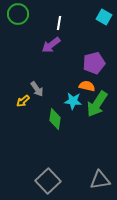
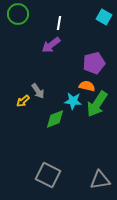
gray arrow: moved 1 px right, 2 px down
green diamond: rotated 60 degrees clockwise
gray square: moved 6 px up; rotated 20 degrees counterclockwise
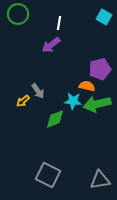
purple pentagon: moved 6 px right, 6 px down
green arrow: rotated 44 degrees clockwise
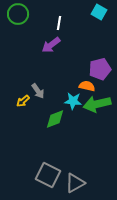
cyan square: moved 5 px left, 5 px up
gray triangle: moved 25 px left, 3 px down; rotated 20 degrees counterclockwise
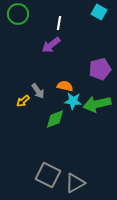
orange semicircle: moved 22 px left
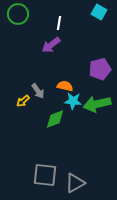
gray square: moved 3 px left; rotated 20 degrees counterclockwise
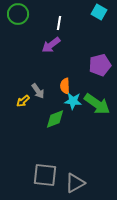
purple pentagon: moved 4 px up
orange semicircle: rotated 105 degrees counterclockwise
green arrow: rotated 132 degrees counterclockwise
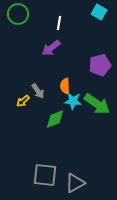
purple arrow: moved 3 px down
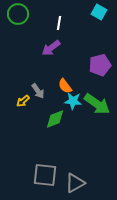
orange semicircle: rotated 35 degrees counterclockwise
